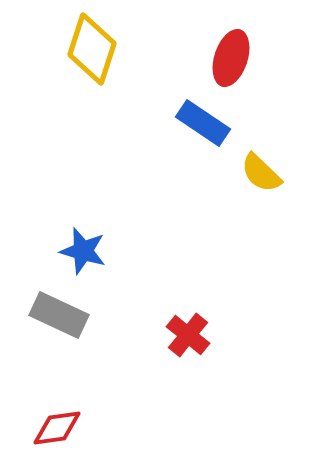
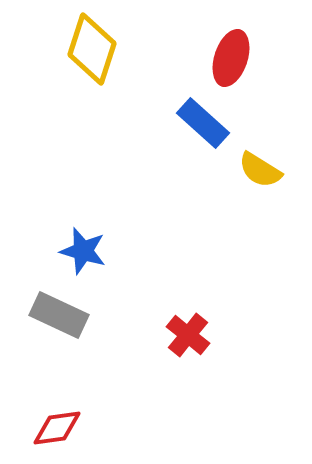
blue rectangle: rotated 8 degrees clockwise
yellow semicircle: moved 1 px left, 3 px up; rotated 12 degrees counterclockwise
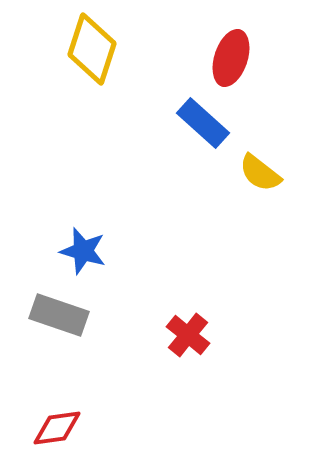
yellow semicircle: moved 3 px down; rotated 6 degrees clockwise
gray rectangle: rotated 6 degrees counterclockwise
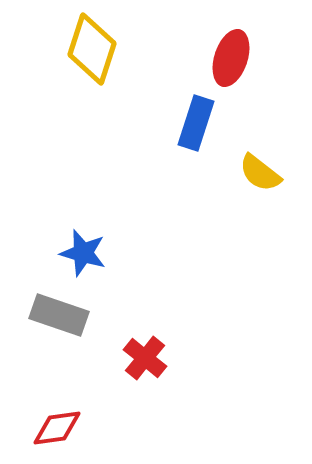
blue rectangle: moved 7 px left; rotated 66 degrees clockwise
blue star: moved 2 px down
red cross: moved 43 px left, 23 px down
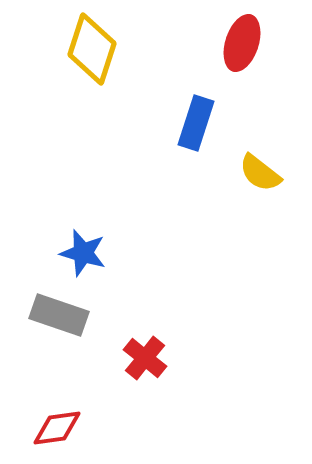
red ellipse: moved 11 px right, 15 px up
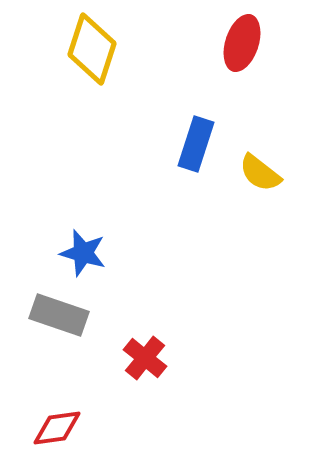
blue rectangle: moved 21 px down
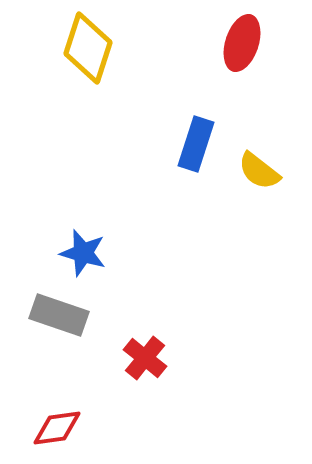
yellow diamond: moved 4 px left, 1 px up
yellow semicircle: moved 1 px left, 2 px up
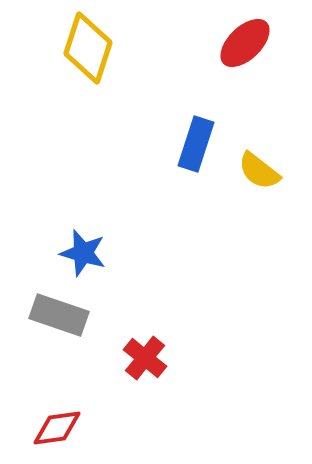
red ellipse: moved 3 px right; rotated 28 degrees clockwise
